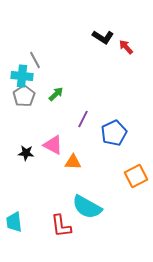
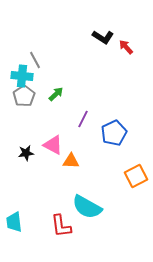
black star: rotated 14 degrees counterclockwise
orange triangle: moved 2 px left, 1 px up
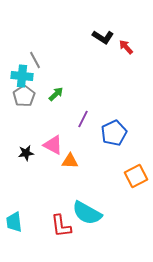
orange triangle: moved 1 px left
cyan semicircle: moved 6 px down
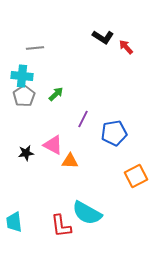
gray line: moved 12 px up; rotated 66 degrees counterclockwise
blue pentagon: rotated 15 degrees clockwise
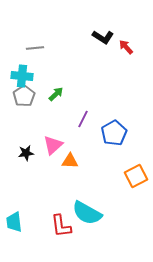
blue pentagon: rotated 20 degrees counterclockwise
pink triangle: rotated 50 degrees clockwise
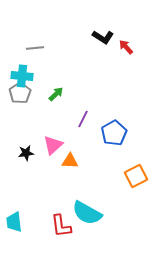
gray pentagon: moved 4 px left, 3 px up
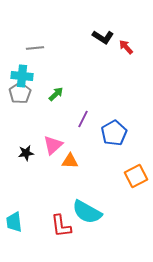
cyan semicircle: moved 1 px up
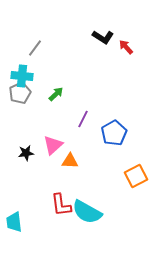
gray line: rotated 48 degrees counterclockwise
gray pentagon: rotated 10 degrees clockwise
red L-shape: moved 21 px up
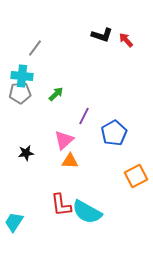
black L-shape: moved 1 px left, 2 px up; rotated 15 degrees counterclockwise
red arrow: moved 7 px up
gray pentagon: rotated 20 degrees clockwise
purple line: moved 1 px right, 3 px up
pink triangle: moved 11 px right, 5 px up
cyan trapezoid: rotated 40 degrees clockwise
